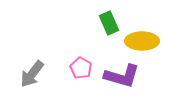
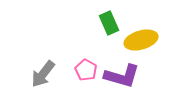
yellow ellipse: moved 1 px left, 1 px up; rotated 16 degrees counterclockwise
pink pentagon: moved 5 px right, 2 px down
gray arrow: moved 11 px right
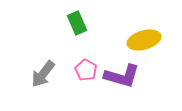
green rectangle: moved 32 px left
yellow ellipse: moved 3 px right
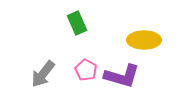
yellow ellipse: rotated 16 degrees clockwise
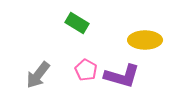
green rectangle: rotated 35 degrees counterclockwise
yellow ellipse: moved 1 px right
gray arrow: moved 5 px left, 1 px down
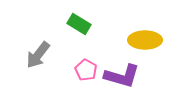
green rectangle: moved 2 px right, 1 px down
gray arrow: moved 20 px up
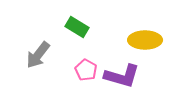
green rectangle: moved 2 px left, 3 px down
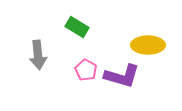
yellow ellipse: moved 3 px right, 5 px down
gray arrow: rotated 44 degrees counterclockwise
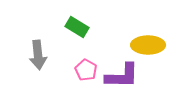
purple L-shape: rotated 15 degrees counterclockwise
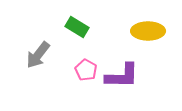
yellow ellipse: moved 14 px up
gray arrow: rotated 44 degrees clockwise
